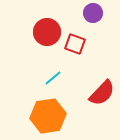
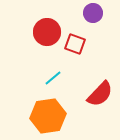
red semicircle: moved 2 px left, 1 px down
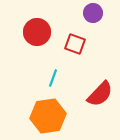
red circle: moved 10 px left
cyan line: rotated 30 degrees counterclockwise
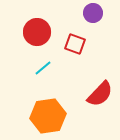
cyan line: moved 10 px left, 10 px up; rotated 30 degrees clockwise
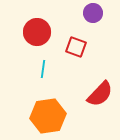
red square: moved 1 px right, 3 px down
cyan line: moved 1 px down; rotated 42 degrees counterclockwise
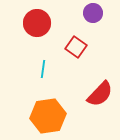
red circle: moved 9 px up
red square: rotated 15 degrees clockwise
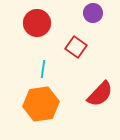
orange hexagon: moved 7 px left, 12 px up
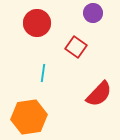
cyan line: moved 4 px down
red semicircle: moved 1 px left
orange hexagon: moved 12 px left, 13 px down
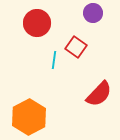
cyan line: moved 11 px right, 13 px up
orange hexagon: rotated 20 degrees counterclockwise
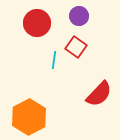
purple circle: moved 14 px left, 3 px down
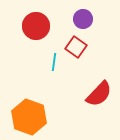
purple circle: moved 4 px right, 3 px down
red circle: moved 1 px left, 3 px down
cyan line: moved 2 px down
orange hexagon: rotated 12 degrees counterclockwise
